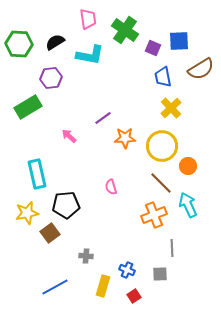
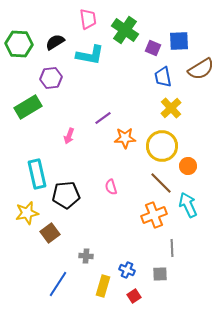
pink arrow: rotated 112 degrees counterclockwise
black pentagon: moved 10 px up
blue line: moved 3 px right, 3 px up; rotated 28 degrees counterclockwise
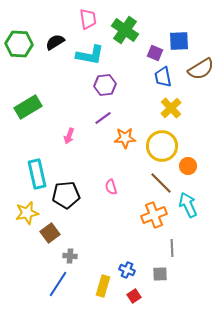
purple square: moved 2 px right, 5 px down
purple hexagon: moved 54 px right, 7 px down
gray cross: moved 16 px left
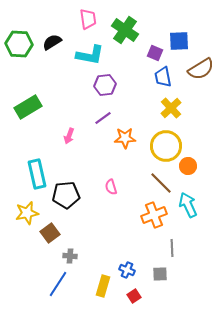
black semicircle: moved 3 px left
yellow circle: moved 4 px right
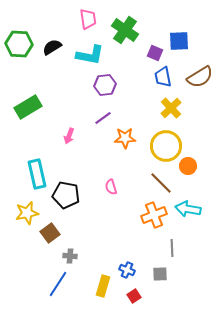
black semicircle: moved 5 px down
brown semicircle: moved 1 px left, 8 px down
black pentagon: rotated 16 degrees clockwise
cyan arrow: moved 4 px down; rotated 55 degrees counterclockwise
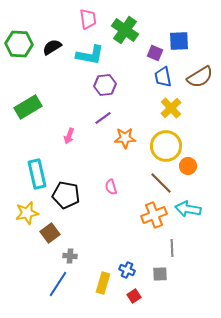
yellow rectangle: moved 3 px up
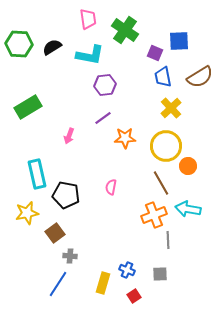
brown line: rotated 15 degrees clockwise
pink semicircle: rotated 28 degrees clockwise
brown square: moved 5 px right
gray line: moved 4 px left, 8 px up
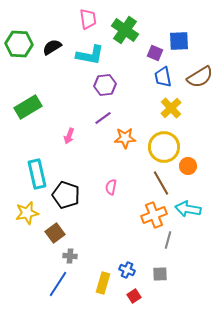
yellow circle: moved 2 px left, 1 px down
black pentagon: rotated 8 degrees clockwise
gray line: rotated 18 degrees clockwise
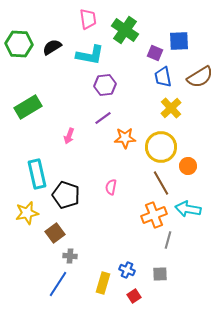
yellow circle: moved 3 px left
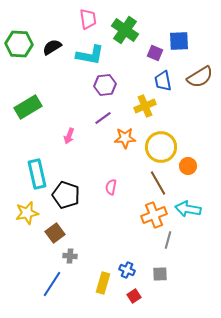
blue trapezoid: moved 4 px down
yellow cross: moved 26 px left, 2 px up; rotated 20 degrees clockwise
brown line: moved 3 px left
blue line: moved 6 px left
